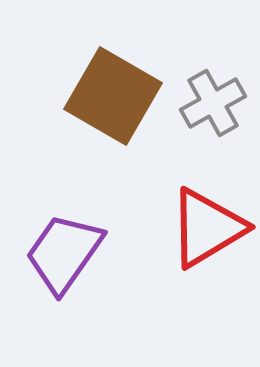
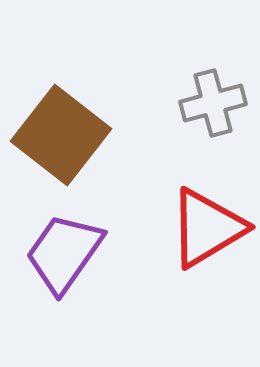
brown square: moved 52 px left, 39 px down; rotated 8 degrees clockwise
gray cross: rotated 14 degrees clockwise
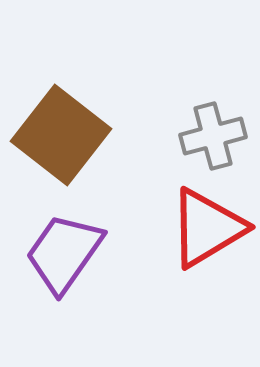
gray cross: moved 33 px down
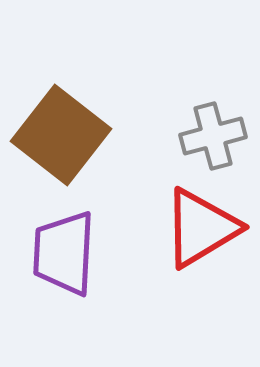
red triangle: moved 6 px left
purple trapezoid: rotated 32 degrees counterclockwise
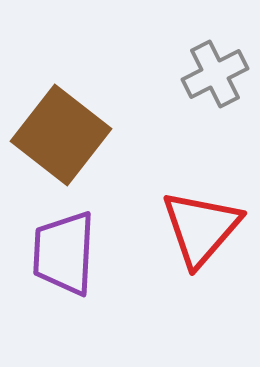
gray cross: moved 2 px right, 62 px up; rotated 12 degrees counterclockwise
red triangle: rotated 18 degrees counterclockwise
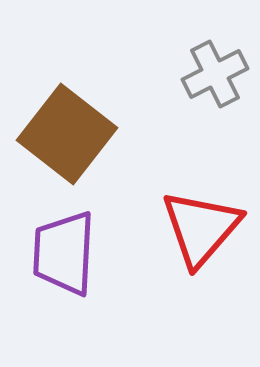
brown square: moved 6 px right, 1 px up
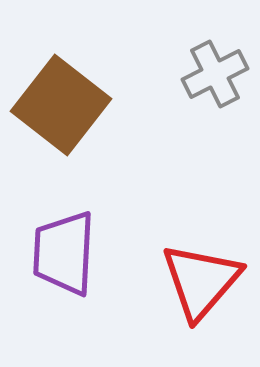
brown square: moved 6 px left, 29 px up
red triangle: moved 53 px down
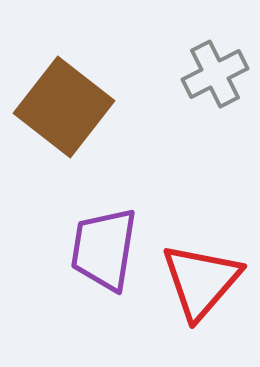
brown square: moved 3 px right, 2 px down
purple trapezoid: moved 40 px right, 4 px up; rotated 6 degrees clockwise
